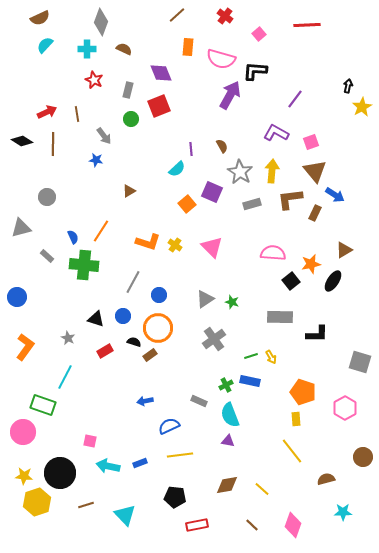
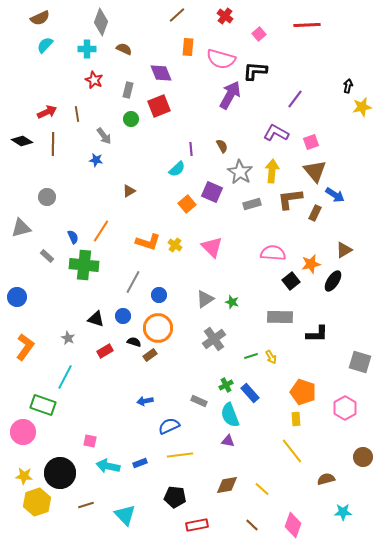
yellow star at (362, 107): rotated 18 degrees clockwise
blue rectangle at (250, 381): moved 12 px down; rotated 36 degrees clockwise
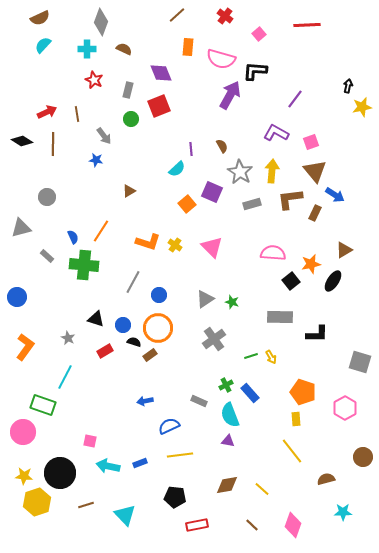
cyan semicircle at (45, 45): moved 2 px left
blue circle at (123, 316): moved 9 px down
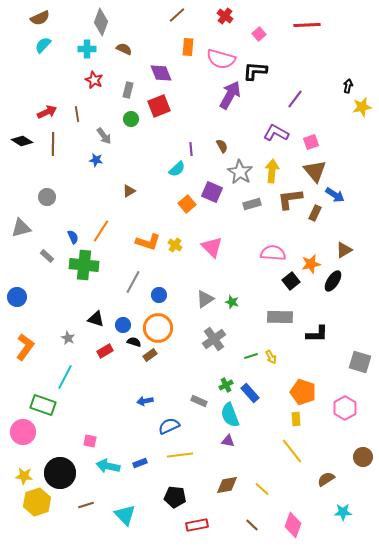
brown semicircle at (326, 479): rotated 18 degrees counterclockwise
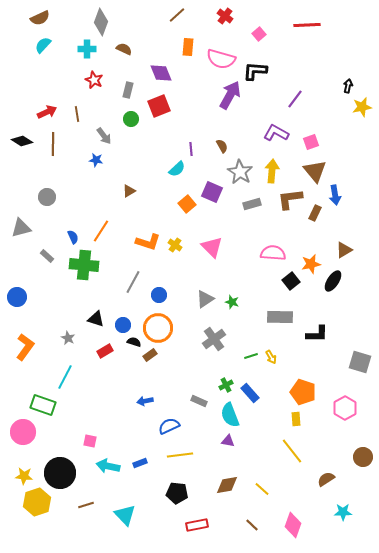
blue arrow at (335, 195): rotated 48 degrees clockwise
black pentagon at (175, 497): moved 2 px right, 4 px up
